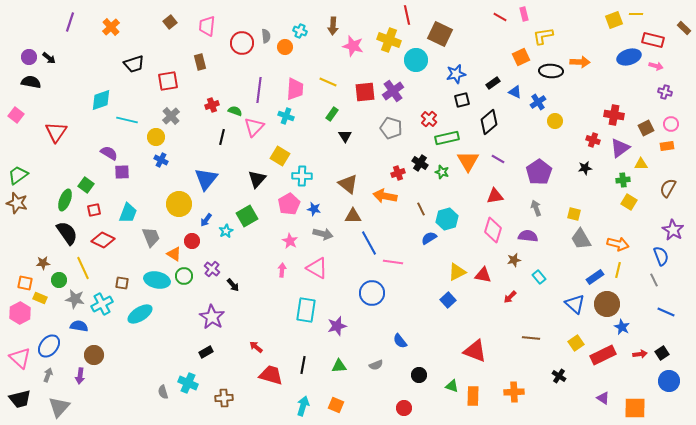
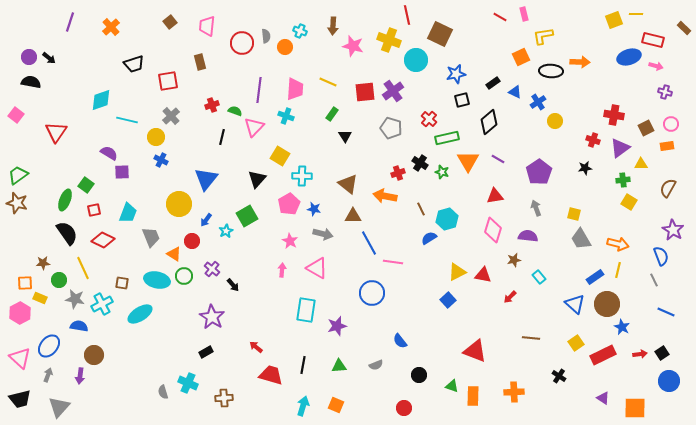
orange square at (25, 283): rotated 14 degrees counterclockwise
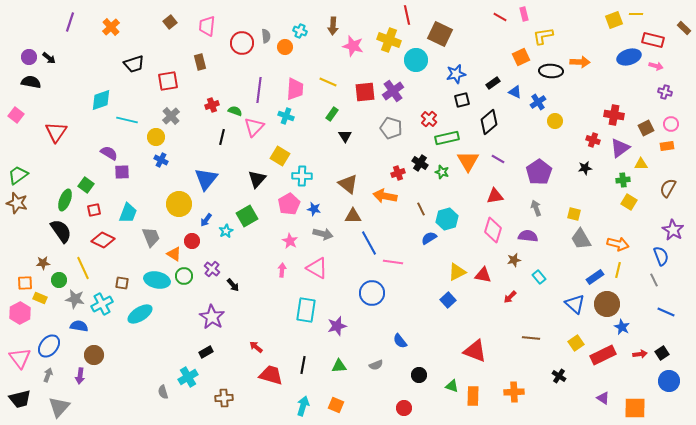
black semicircle at (67, 233): moved 6 px left, 2 px up
pink triangle at (20, 358): rotated 10 degrees clockwise
cyan cross at (188, 383): moved 6 px up; rotated 36 degrees clockwise
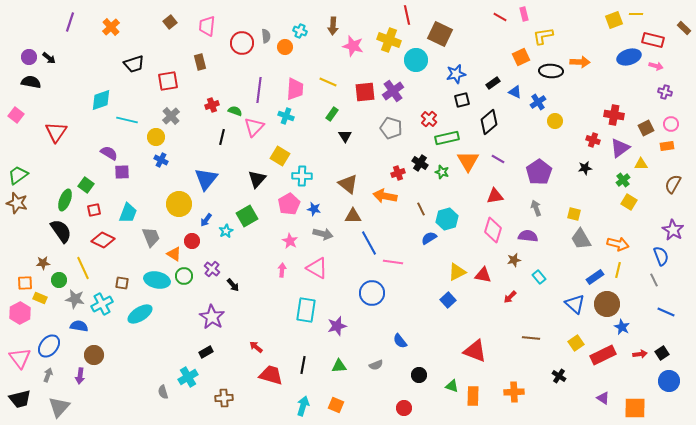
green cross at (623, 180): rotated 32 degrees counterclockwise
brown semicircle at (668, 188): moved 5 px right, 4 px up
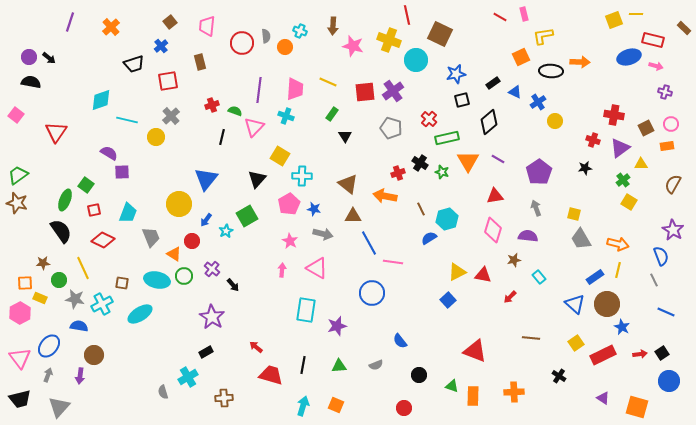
blue cross at (161, 160): moved 114 px up; rotated 24 degrees clockwise
orange square at (635, 408): moved 2 px right, 1 px up; rotated 15 degrees clockwise
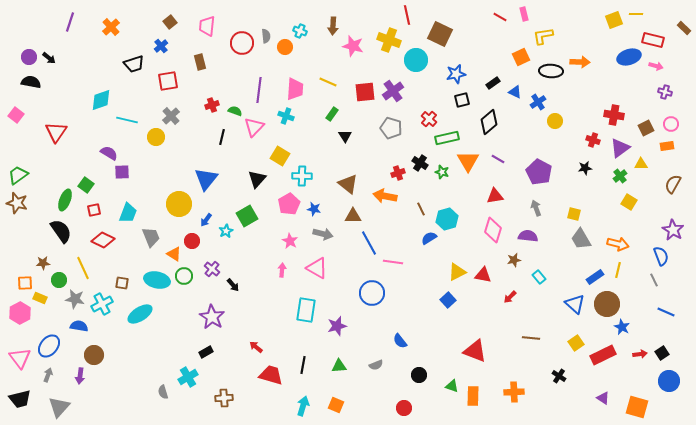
purple pentagon at (539, 172): rotated 10 degrees counterclockwise
green cross at (623, 180): moved 3 px left, 4 px up
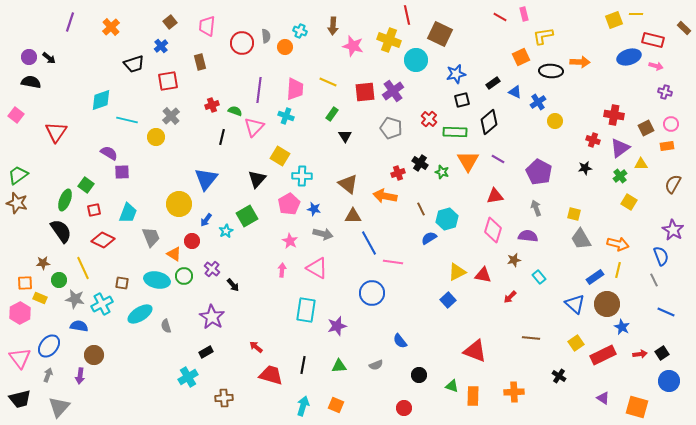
green rectangle at (447, 138): moved 8 px right, 6 px up; rotated 15 degrees clockwise
gray semicircle at (163, 392): moved 3 px right, 66 px up
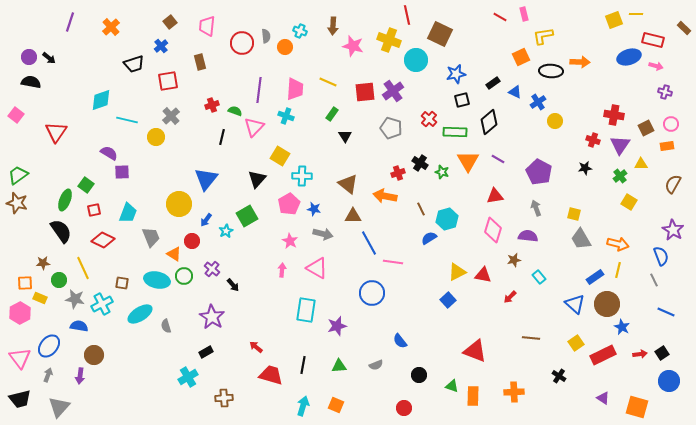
purple triangle at (620, 148): moved 3 px up; rotated 20 degrees counterclockwise
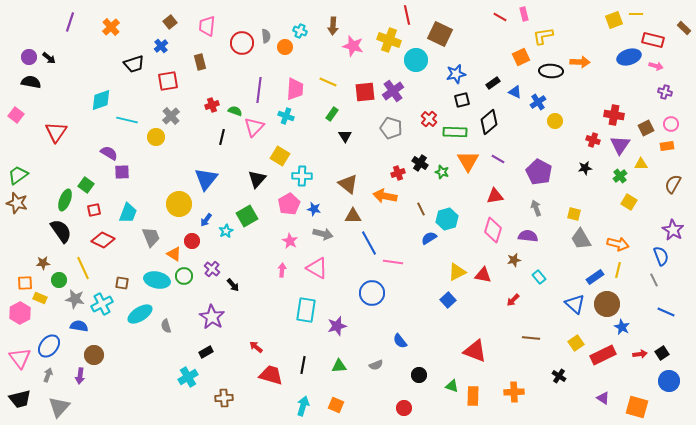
red arrow at (510, 297): moved 3 px right, 3 px down
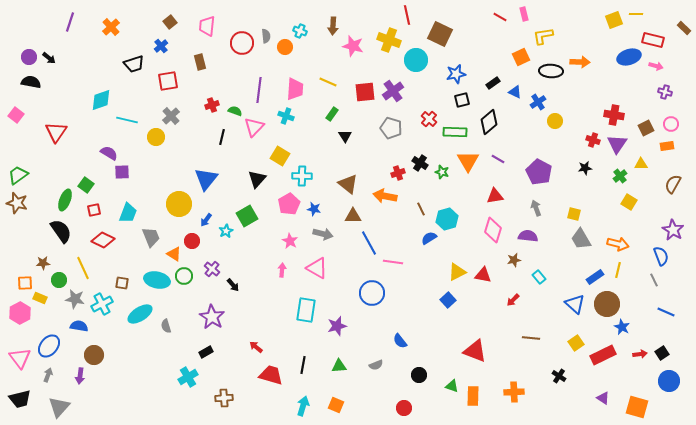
purple triangle at (620, 145): moved 3 px left, 1 px up
